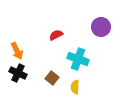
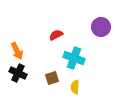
cyan cross: moved 4 px left, 1 px up
brown square: rotated 32 degrees clockwise
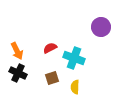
red semicircle: moved 6 px left, 13 px down
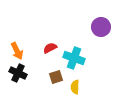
brown square: moved 4 px right, 1 px up
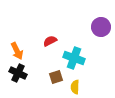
red semicircle: moved 7 px up
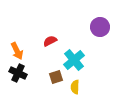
purple circle: moved 1 px left
cyan cross: moved 2 px down; rotated 30 degrees clockwise
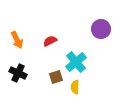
purple circle: moved 1 px right, 2 px down
orange arrow: moved 11 px up
cyan cross: moved 2 px right, 2 px down
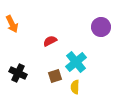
purple circle: moved 2 px up
orange arrow: moved 5 px left, 16 px up
brown square: moved 1 px left, 1 px up
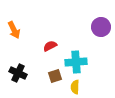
orange arrow: moved 2 px right, 6 px down
red semicircle: moved 5 px down
cyan cross: rotated 35 degrees clockwise
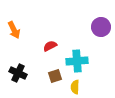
cyan cross: moved 1 px right, 1 px up
